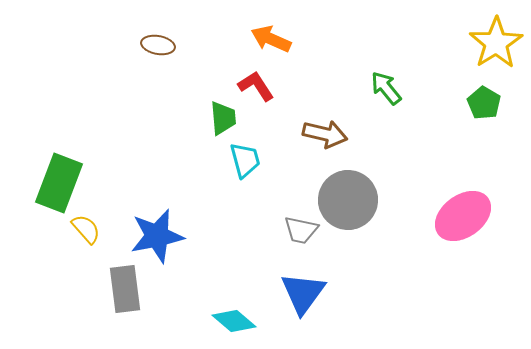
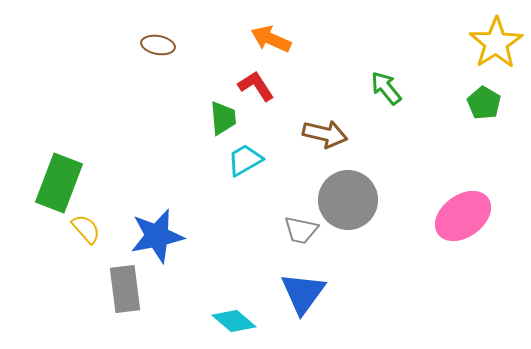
cyan trapezoid: rotated 105 degrees counterclockwise
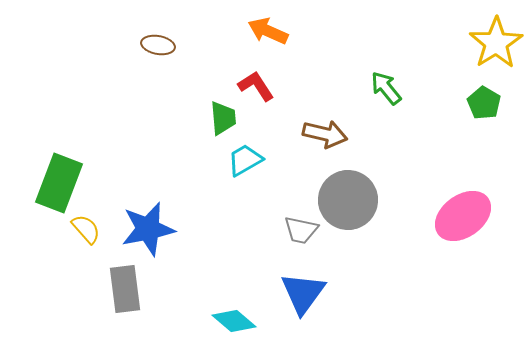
orange arrow: moved 3 px left, 8 px up
blue star: moved 9 px left, 7 px up
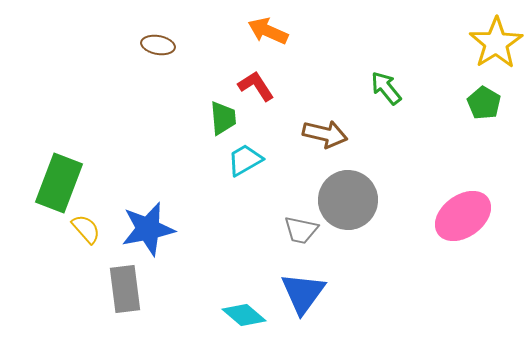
cyan diamond: moved 10 px right, 6 px up
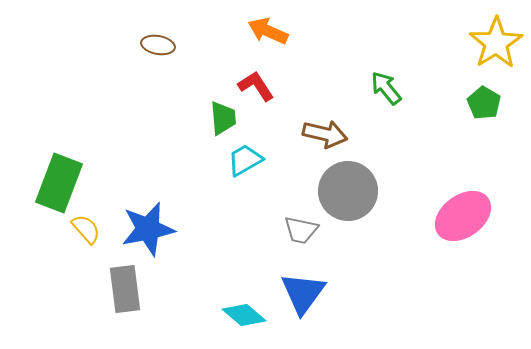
gray circle: moved 9 px up
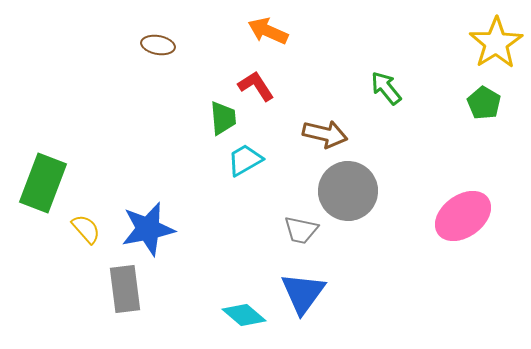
green rectangle: moved 16 px left
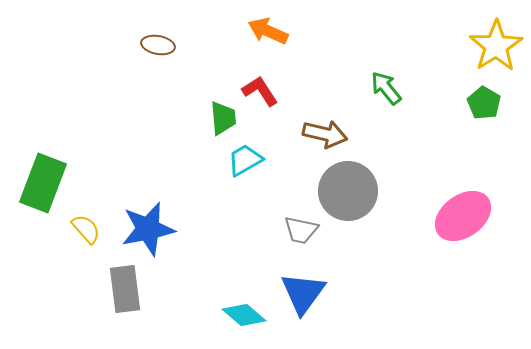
yellow star: moved 3 px down
red L-shape: moved 4 px right, 5 px down
